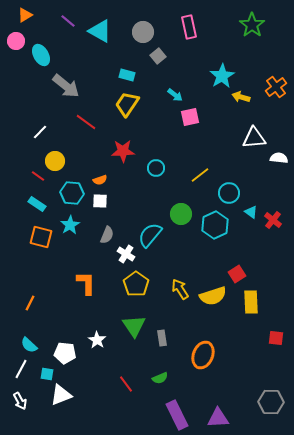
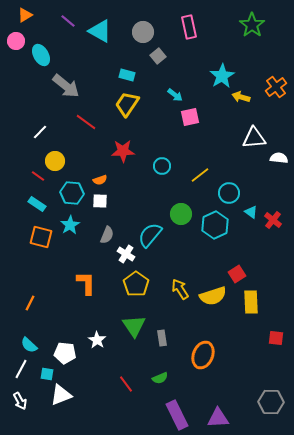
cyan circle at (156, 168): moved 6 px right, 2 px up
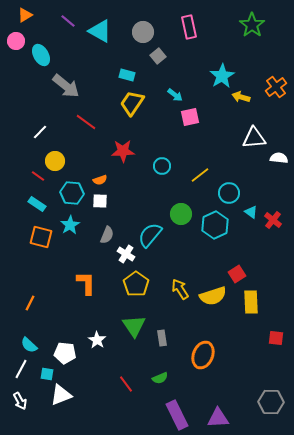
yellow trapezoid at (127, 104): moved 5 px right, 1 px up
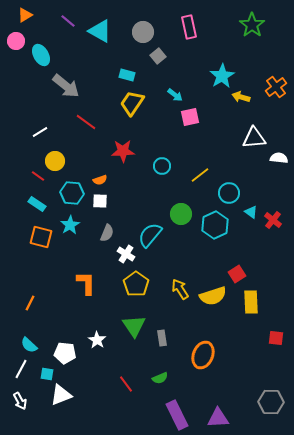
white line at (40, 132): rotated 14 degrees clockwise
gray semicircle at (107, 235): moved 2 px up
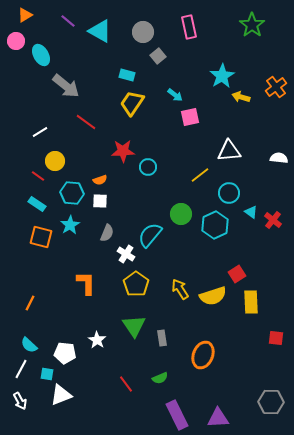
white triangle at (254, 138): moved 25 px left, 13 px down
cyan circle at (162, 166): moved 14 px left, 1 px down
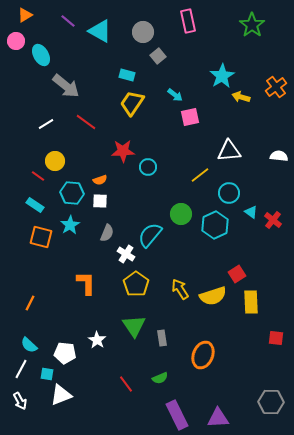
pink rectangle at (189, 27): moved 1 px left, 6 px up
white line at (40, 132): moved 6 px right, 8 px up
white semicircle at (279, 158): moved 2 px up
cyan rectangle at (37, 204): moved 2 px left, 1 px down
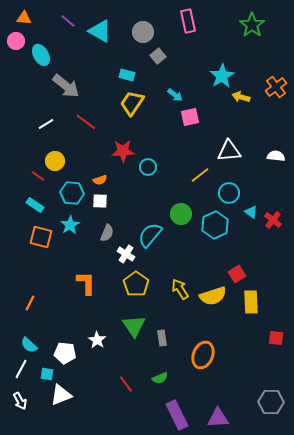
orange triangle at (25, 15): moved 1 px left, 3 px down; rotated 35 degrees clockwise
white semicircle at (279, 156): moved 3 px left
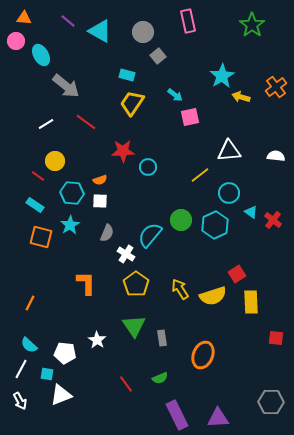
green circle at (181, 214): moved 6 px down
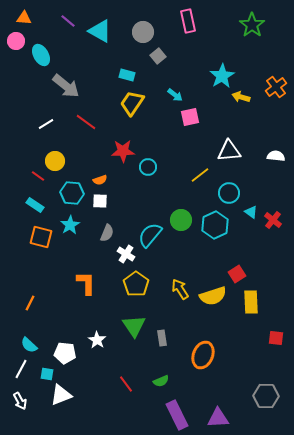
green semicircle at (160, 378): moved 1 px right, 3 px down
gray hexagon at (271, 402): moved 5 px left, 6 px up
